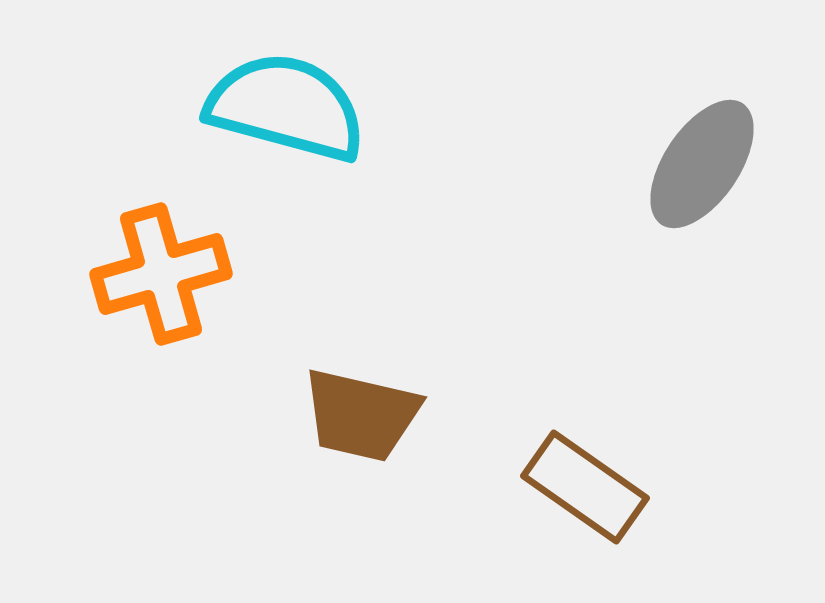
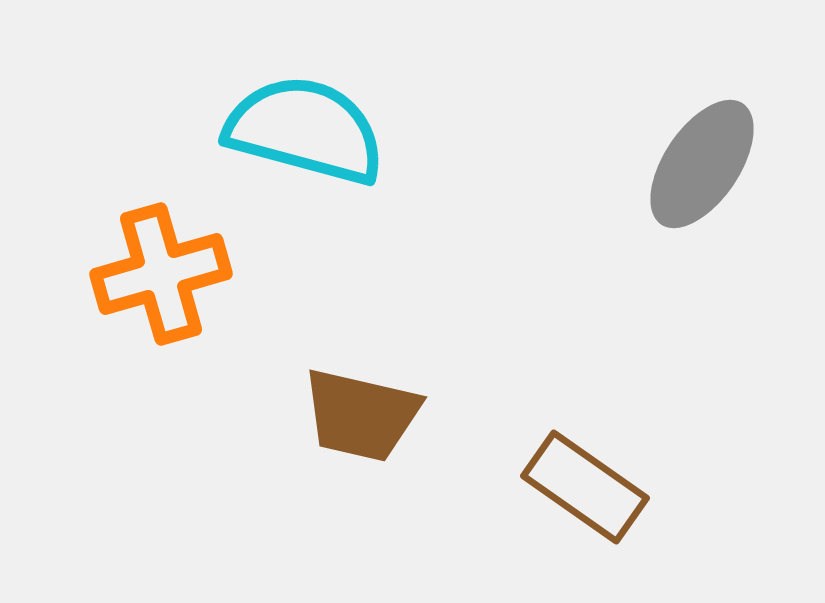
cyan semicircle: moved 19 px right, 23 px down
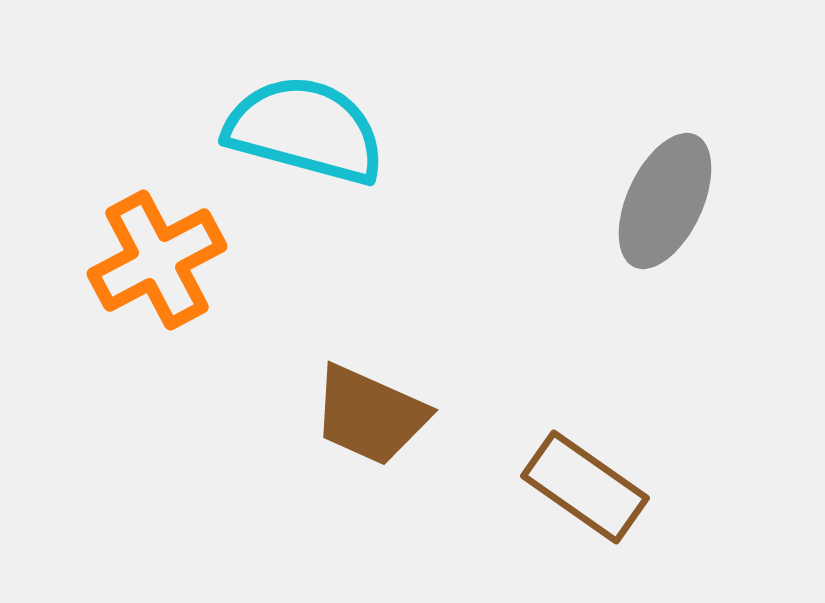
gray ellipse: moved 37 px left, 37 px down; rotated 9 degrees counterclockwise
orange cross: moved 4 px left, 14 px up; rotated 12 degrees counterclockwise
brown trapezoid: moved 9 px right; rotated 11 degrees clockwise
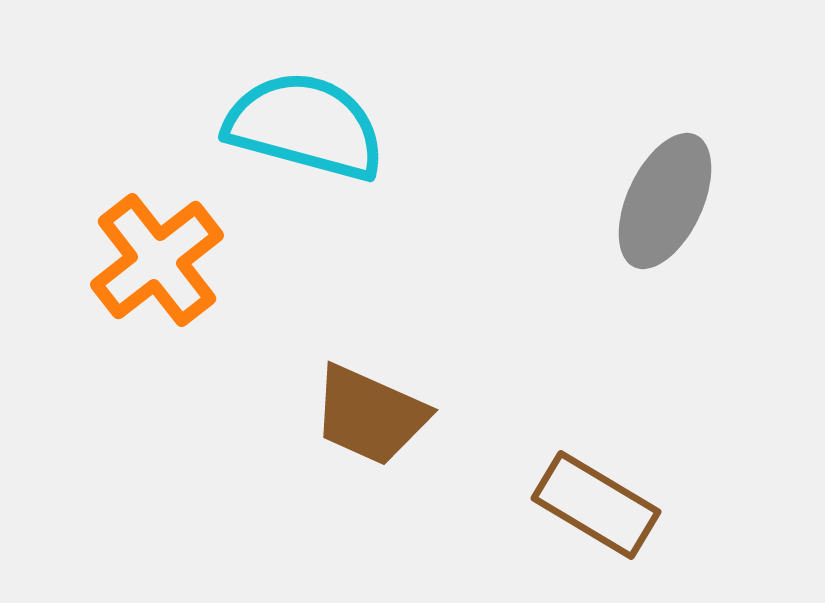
cyan semicircle: moved 4 px up
orange cross: rotated 10 degrees counterclockwise
brown rectangle: moved 11 px right, 18 px down; rotated 4 degrees counterclockwise
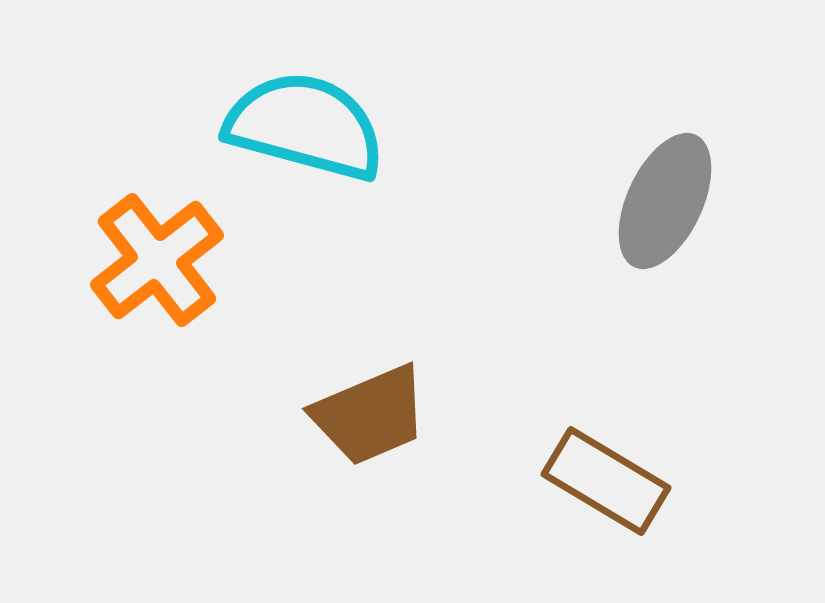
brown trapezoid: rotated 47 degrees counterclockwise
brown rectangle: moved 10 px right, 24 px up
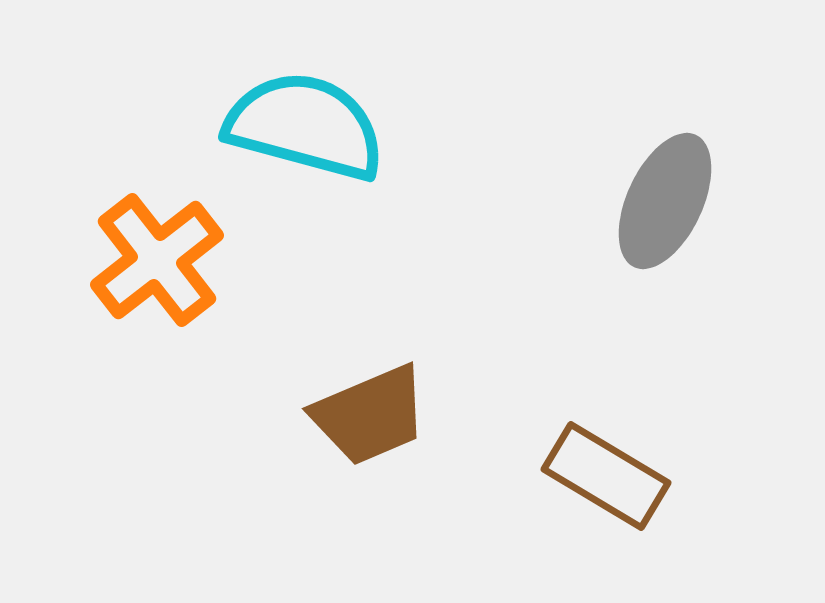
brown rectangle: moved 5 px up
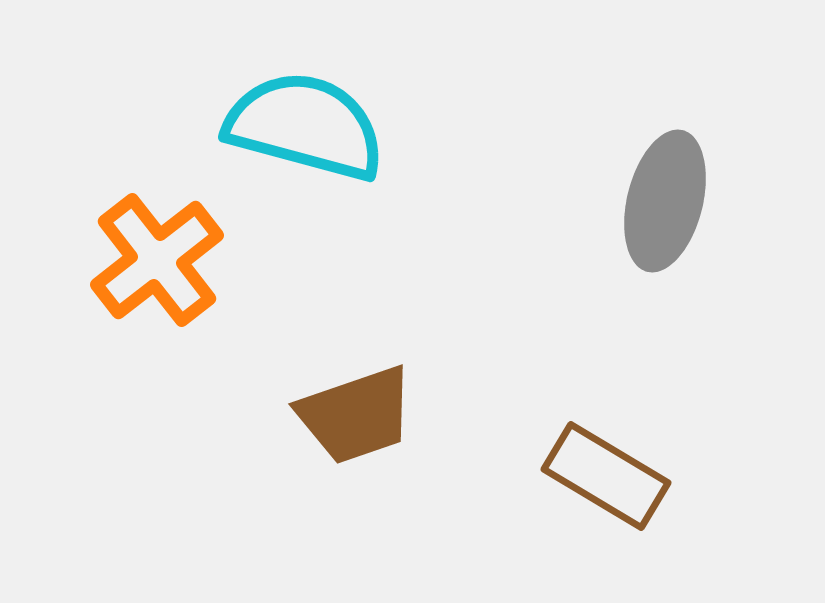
gray ellipse: rotated 11 degrees counterclockwise
brown trapezoid: moved 14 px left; rotated 4 degrees clockwise
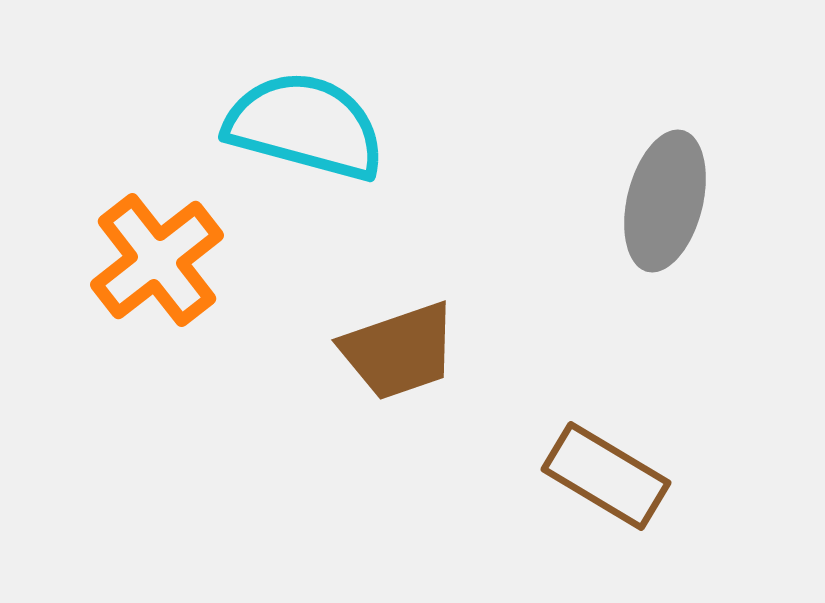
brown trapezoid: moved 43 px right, 64 px up
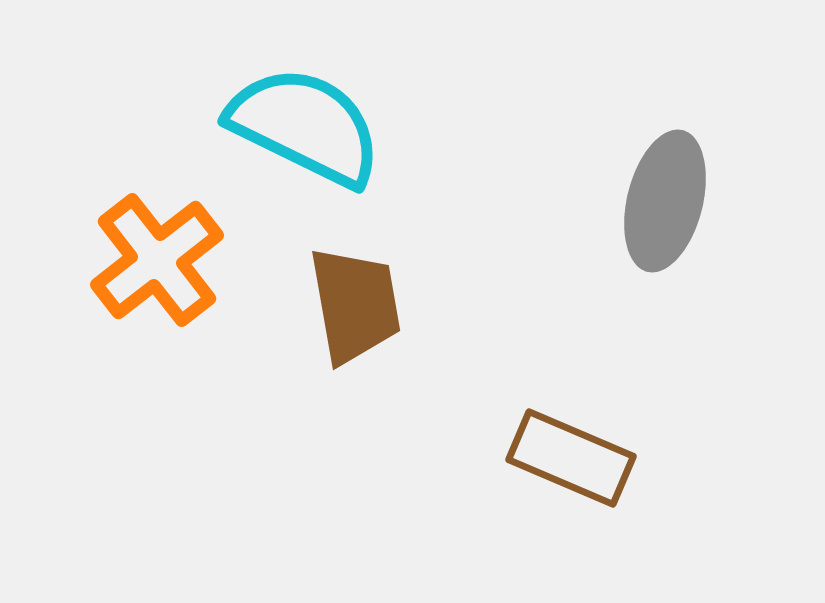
cyan semicircle: rotated 11 degrees clockwise
brown trapezoid: moved 44 px left, 46 px up; rotated 81 degrees counterclockwise
brown rectangle: moved 35 px left, 18 px up; rotated 8 degrees counterclockwise
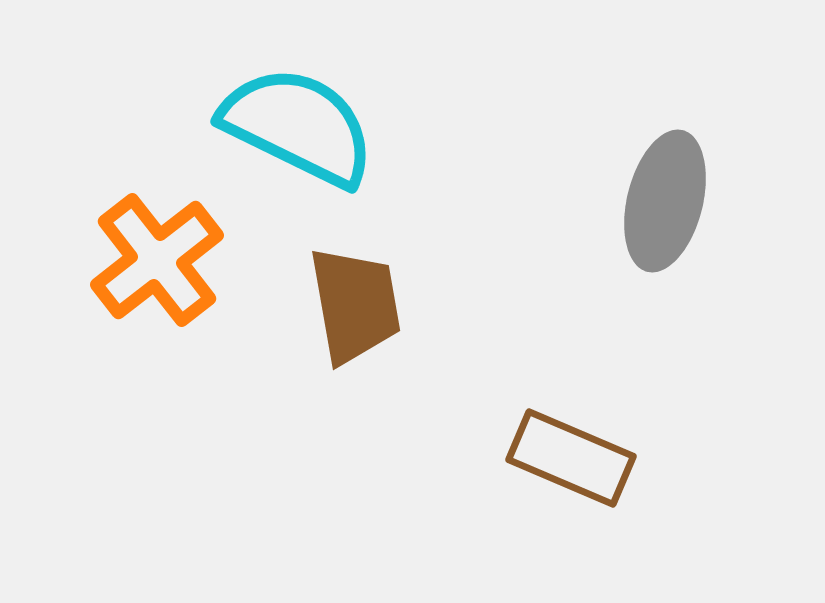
cyan semicircle: moved 7 px left
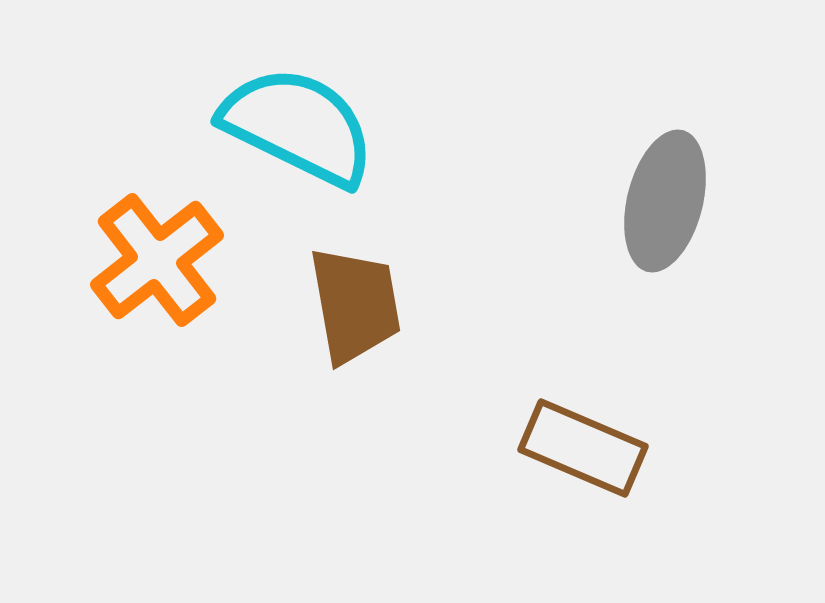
brown rectangle: moved 12 px right, 10 px up
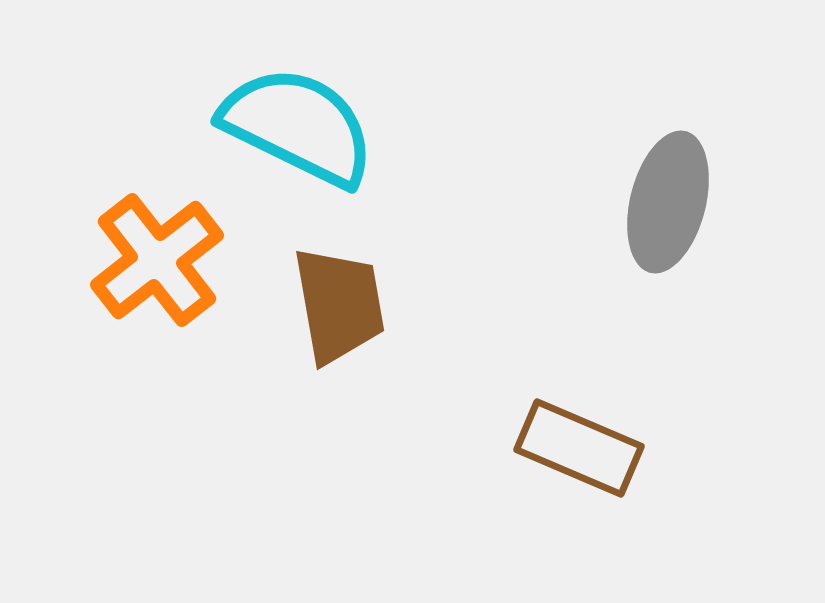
gray ellipse: moved 3 px right, 1 px down
brown trapezoid: moved 16 px left
brown rectangle: moved 4 px left
